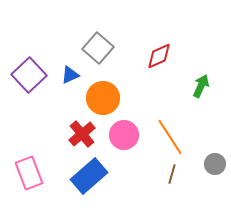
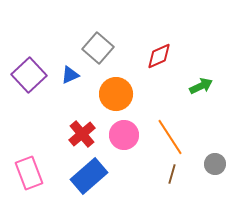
green arrow: rotated 40 degrees clockwise
orange circle: moved 13 px right, 4 px up
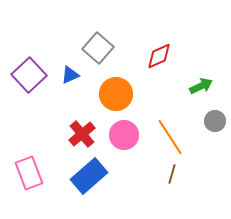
gray circle: moved 43 px up
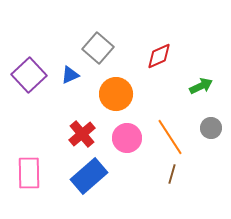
gray circle: moved 4 px left, 7 px down
pink circle: moved 3 px right, 3 px down
pink rectangle: rotated 20 degrees clockwise
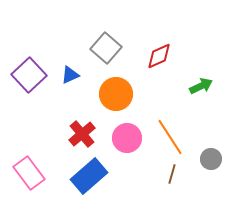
gray square: moved 8 px right
gray circle: moved 31 px down
pink rectangle: rotated 36 degrees counterclockwise
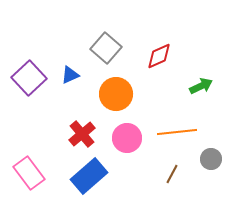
purple square: moved 3 px down
orange line: moved 7 px right, 5 px up; rotated 63 degrees counterclockwise
brown line: rotated 12 degrees clockwise
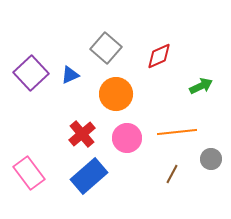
purple square: moved 2 px right, 5 px up
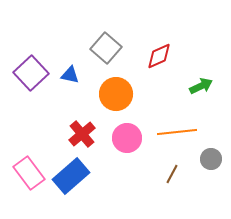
blue triangle: rotated 36 degrees clockwise
blue rectangle: moved 18 px left
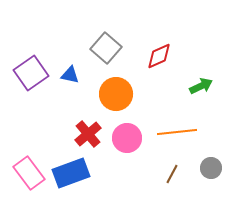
purple square: rotated 8 degrees clockwise
red cross: moved 6 px right
gray circle: moved 9 px down
blue rectangle: moved 3 px up; rotated 21 degrees clockwise
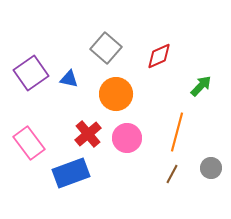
blue triangle: moved 1 px left, 4 px down
green arrow: rotated 20 degrees counterclockwise
orange line: rotated 69 degrees counterclockwise
pink rectangle: moved 30 px up
